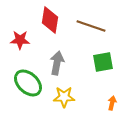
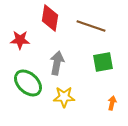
red diamond: moved 2 px up
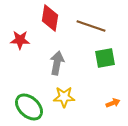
green square: moved 2 px right, 4 px up
green ellipse: moved 1 px right, 24 px down
orange arrow: moved 1 px right; rotated 56 degrees clockwise
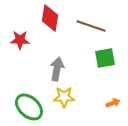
gray arrow: moved 6 px down
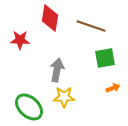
gray arrow: moved 1 px down
orange arrow: moved 15 px up
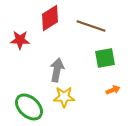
red diamond: rotated 48 degrees clockwise
orange arrow: moved 2 px down
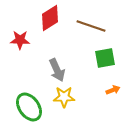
gray arrow: rotated 145 degrees clockwise
green ellipse: rotated 12 degrees clockwise
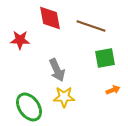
red diamond: rotated 68 degrees counterclockwise
